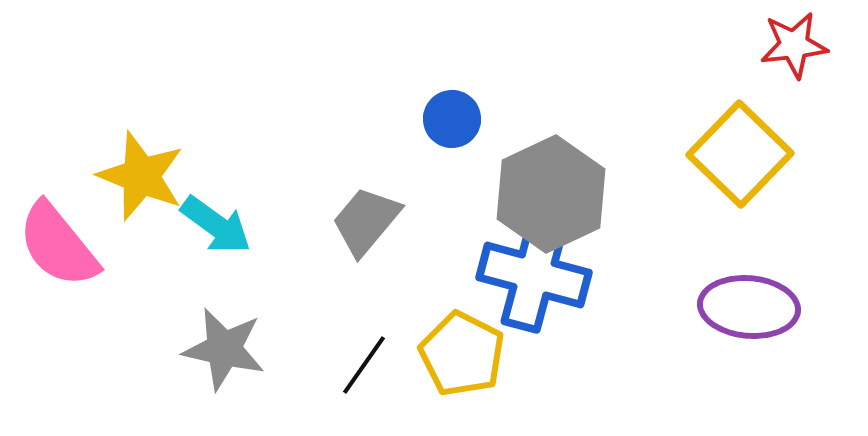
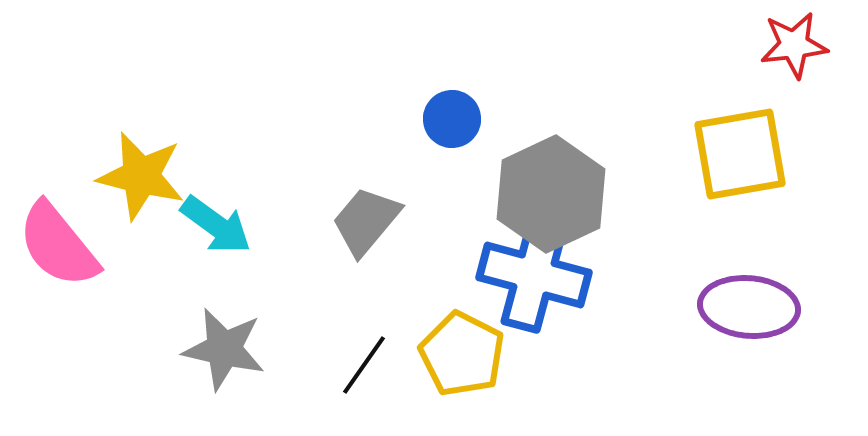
yellow square: rotated 36 degrees clockwise
yellow star: rotated 8 degrees counterclockwise
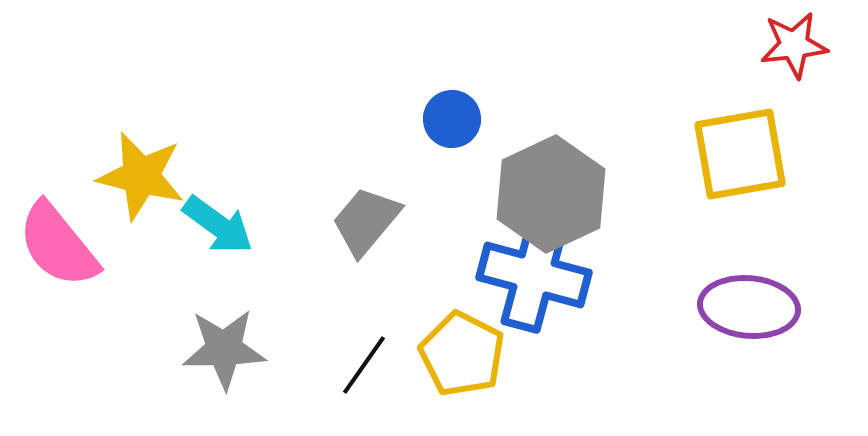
cyan arrow: moved 2 px right
gray star: rotated 14 degrees counterclockwise
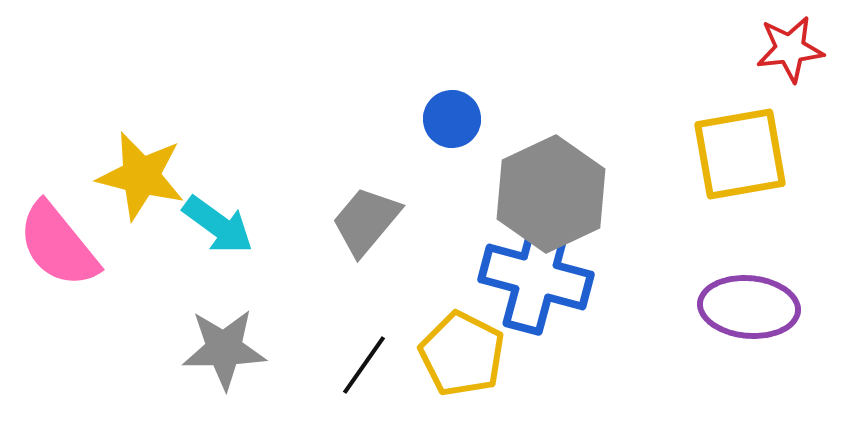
red star: moved 4 px left, 4 px down
blue cross: moved 2 px right, 2 px down
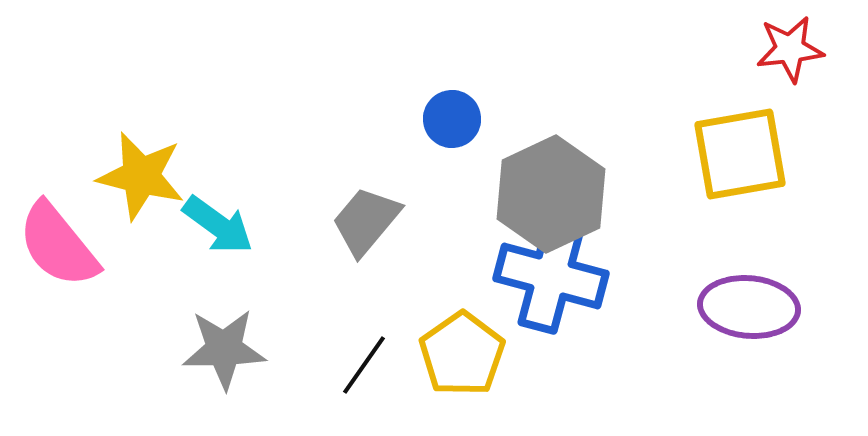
blue cross: moved 15 px right, 1 px up
yellow pentagon: rotated 10 degrees clockwise
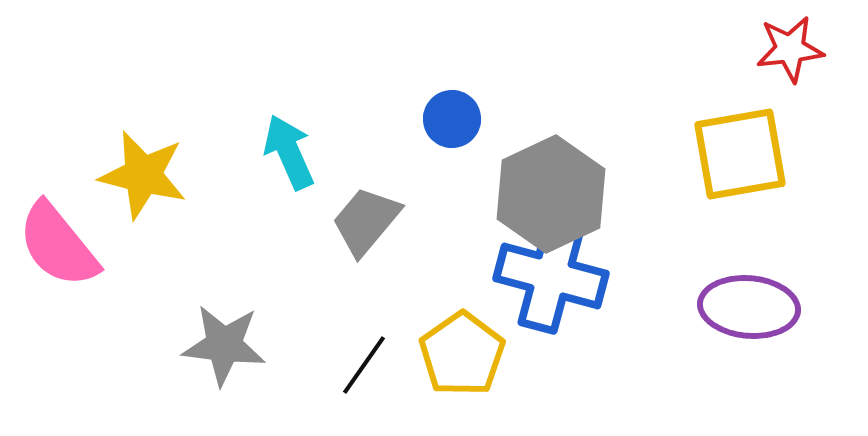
yellow star: moved 2 px right, 1 px up
cyan arrow: moved 71 px right, 73 px up; rotated 150 degrees counterclockwise
gray star: moved 4 px up; rotated 8 degrees clockwise
